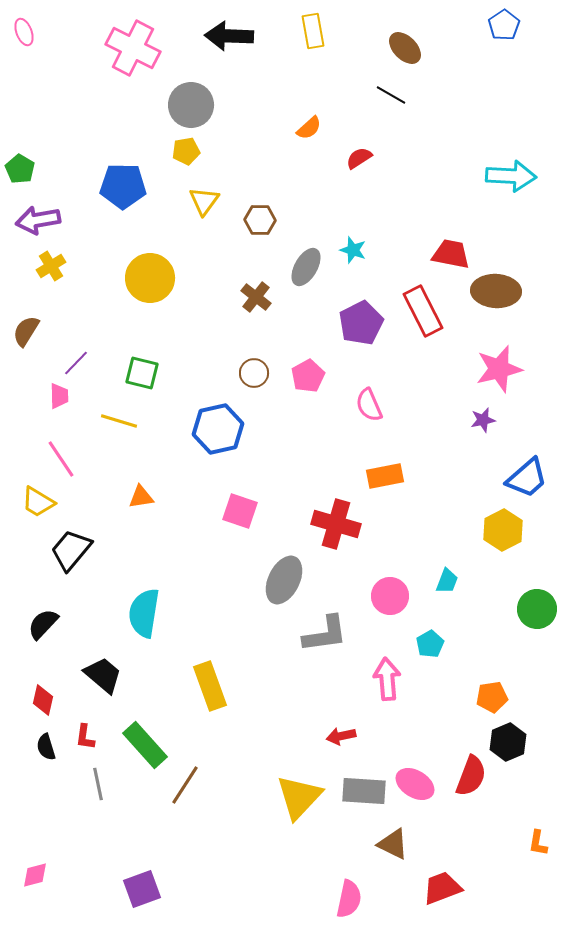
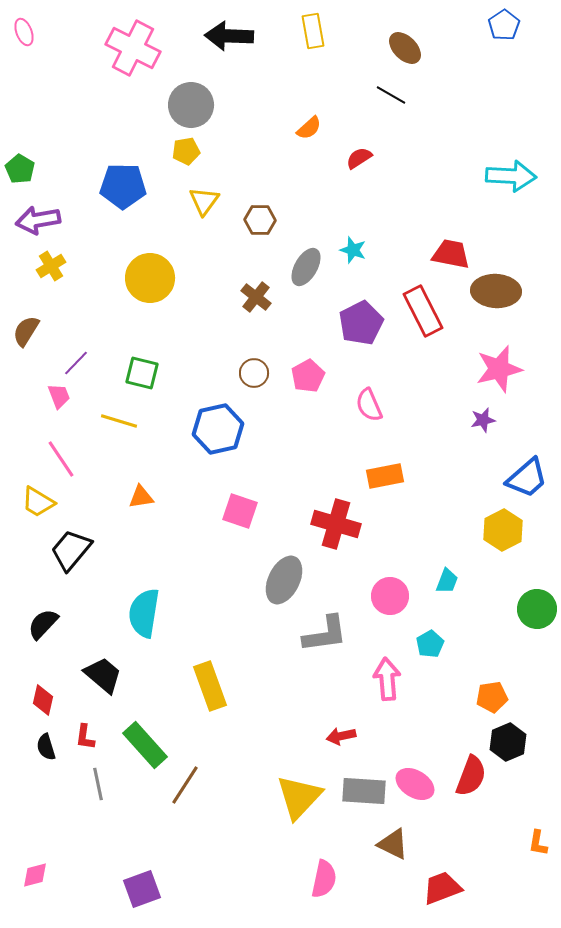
pink trapezoid at (59, 396): rotated 20 degrees counterclockwise
pink semicircle at (349, 899): moved 25 px left, 20 px up
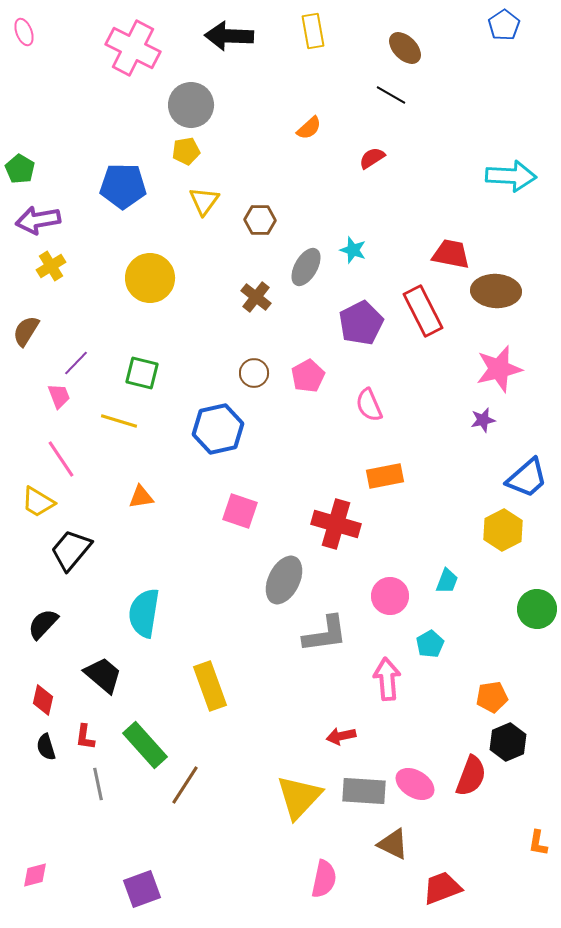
red semicircle at (359, 158): moved 13 px right
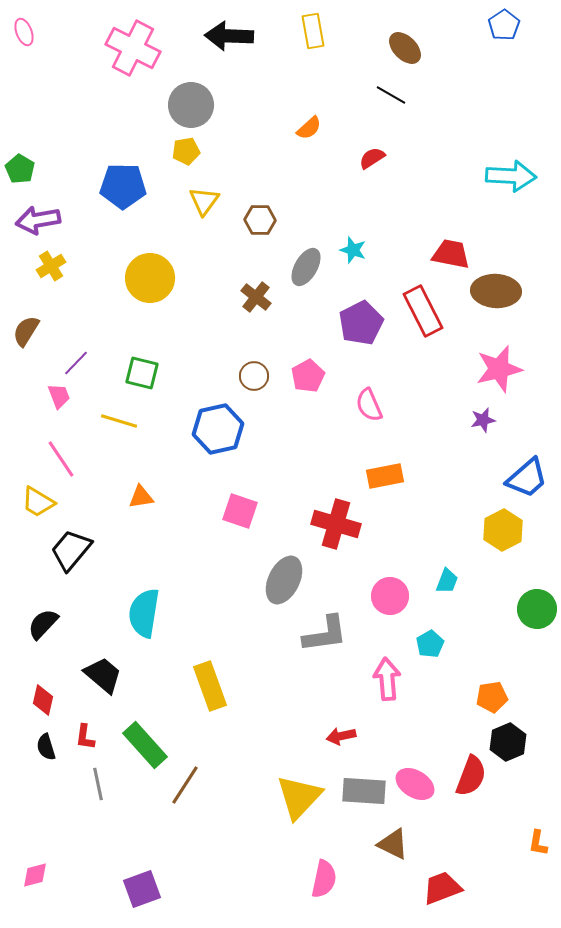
brown circle at (254, 373): moved 3 px down
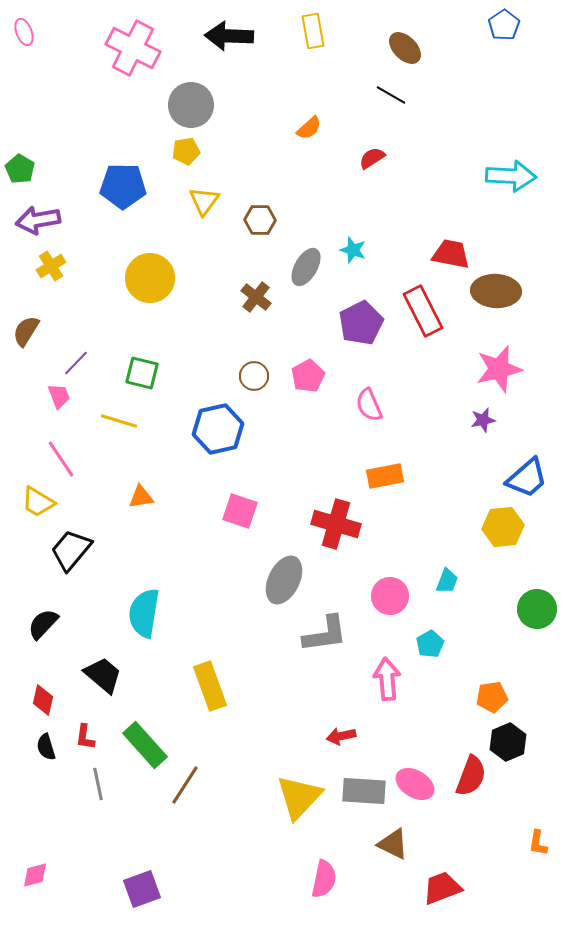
yellow hexagon at (503, 530): moved 3 px up; rotated 21 degrees clockwise
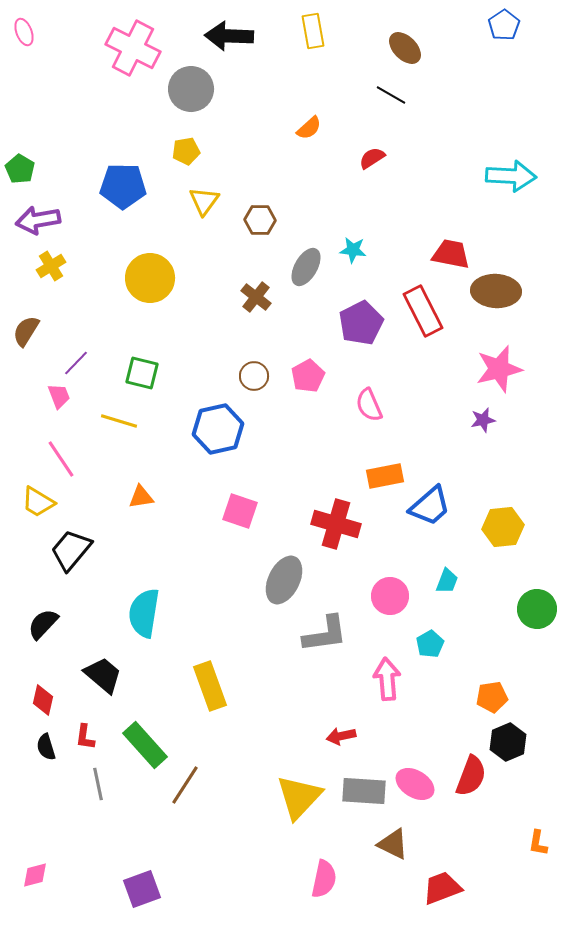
gray circle at (191, 105): moved 16 px up
cyan star at (353, 250): rotated 12 degrees counterclockwise
blue trapezoid at (527, 478): moved 97 px left, 28 px down
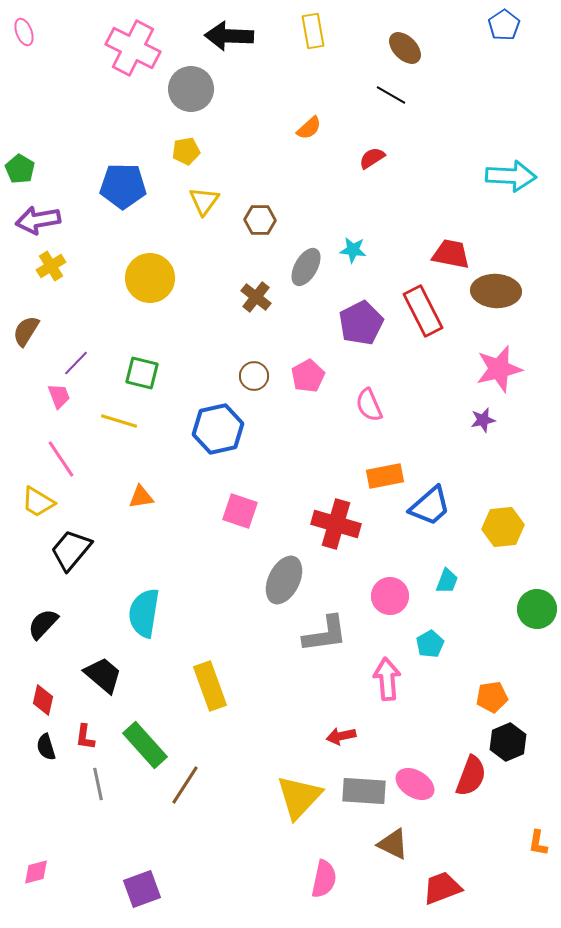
pink diamond at (35, 875): moved 1 px right, 3 px up
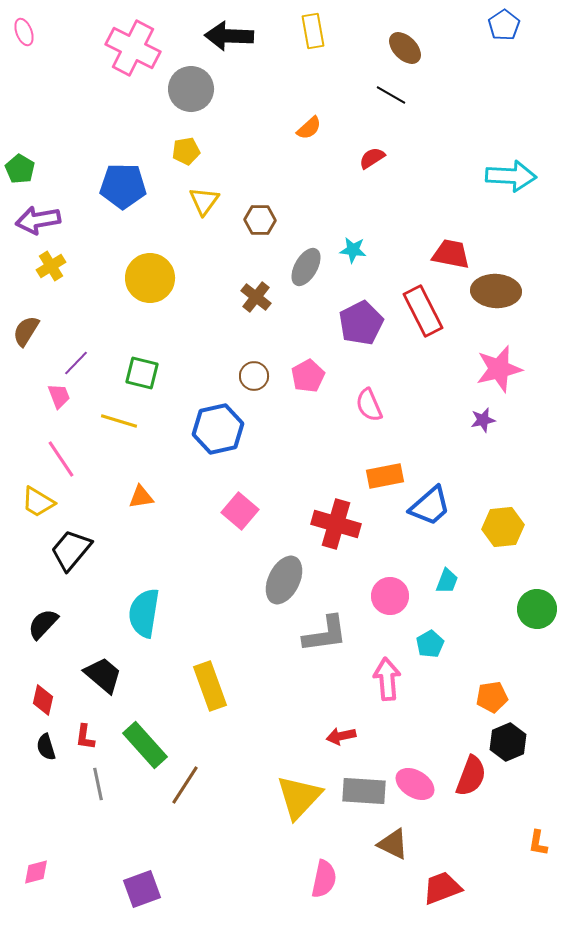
pink square at (240, 511): rotated 21 degrees clockwise
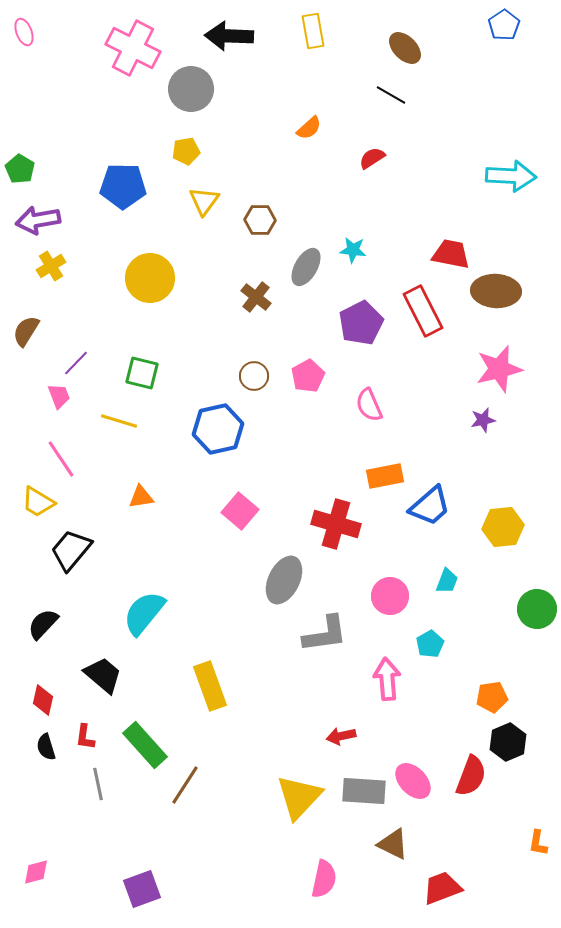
cyan semicircle at (144, 613): rotated 30 degrees clockwise
pink ellipse at (415, 784): moved 2 px left, 3 px up; rotated 15 degrees clockwise
